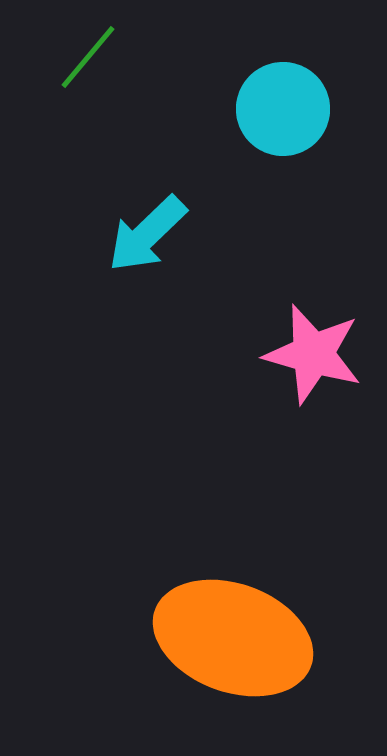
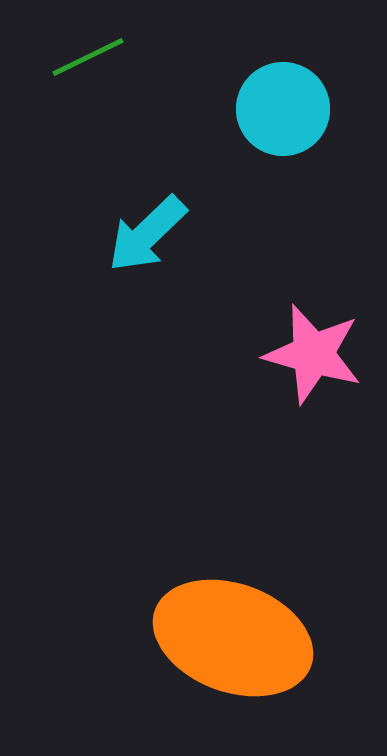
green line: rotated 24 degrees clockwise
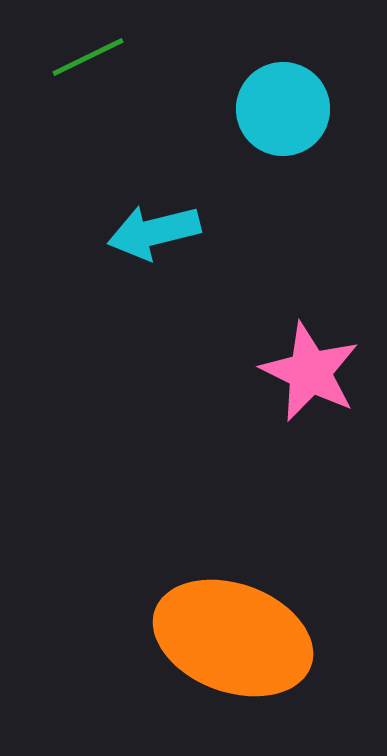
cyan arrow: moved 7 px right, 2 px up; rotated 30 degrees clockwise
pink star: moved 3 px left, 18 px down; rotated 10 degrees clockwise
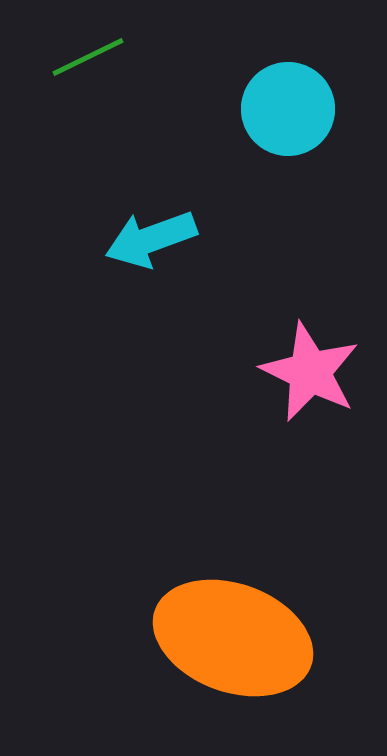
cyan circle: moved 5 px right
cyan arrow: moved 3 px left, 7 px down; rotated 6 degrees counterclockwise
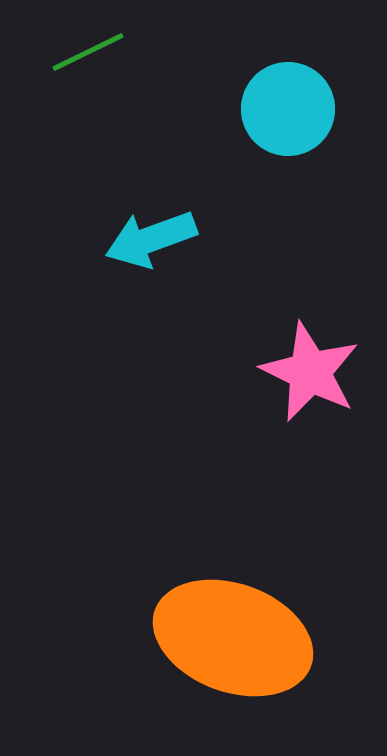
green line: moved 5 px up
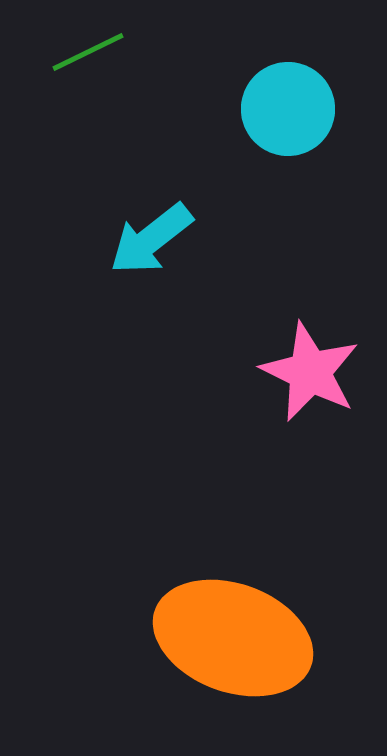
cyan arrow: rotated 18 degrees counterclockwise
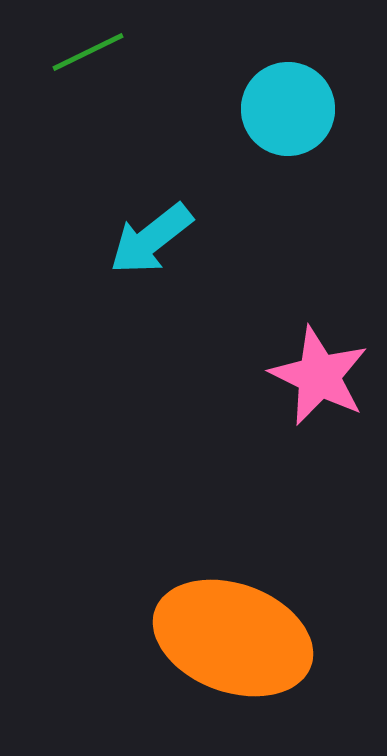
pink star: moved 9 px right, 4 px down
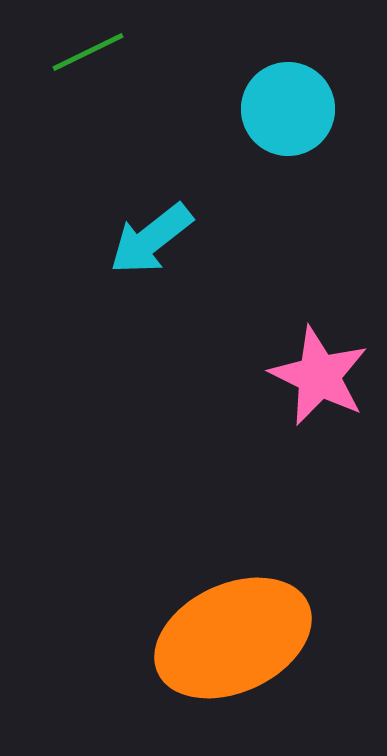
orange ellipse: rotated 45 degrees counterclockwise
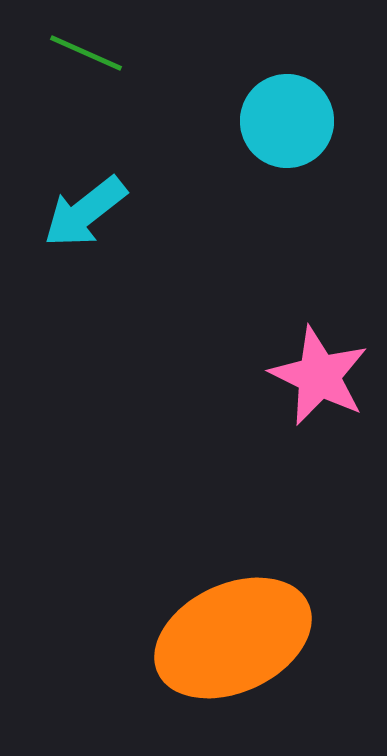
green line: moved 2 px left, 1 px down; rotated 50 degrees clockwise
cyan circle: moved 1 px left, 12 px down
cyan arrow: moved 66 px left, 27 px up
